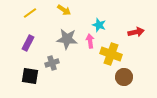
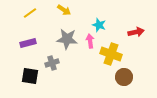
purple rectangle: rotated 49 degrees clockwise
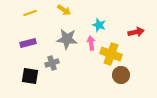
yellow line: rotated 16 degrees clockwise
pink arrow: moved 1 px right, 2 px down
brown circle: moved 3 px left, 2 px up
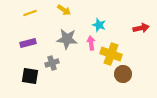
red arrow: moved 5 px right, 4 px up
brown circle: moved 2 px right, 1 px up
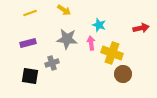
yellow cross: moved 1 px right, 1 px up
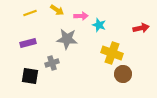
yellow arrow: moved 7 px left
pink arrow: moved 10 px left, 27 px up; rotated 96 degrees clockwise
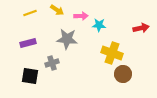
cyan star: rotated 16 degrees counterclockwise
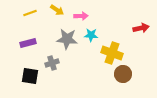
cyan star: moved 8 px left, 10 px down
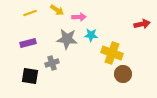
pink arrow: moved 2 px left, 1 px down
red arrow: moved 1 px right, 4 px up
